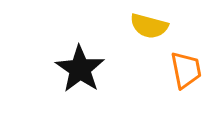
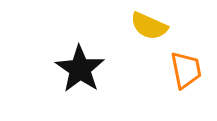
yellow semicircle: rotated 9 degrees clockwise
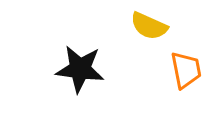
black star: rotated 27 degrees counterclockwise
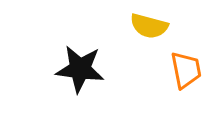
yellow semicircle: rotated 9 degrees counterclockwise
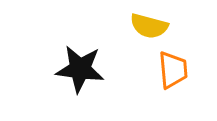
orange trapezoid: moved 13 px left; rotated 6 degrees clockwise
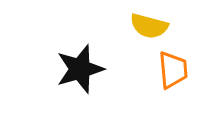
black star: rotated 24 degrees counterclockwise
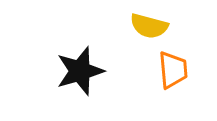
black star: moved 2 px down
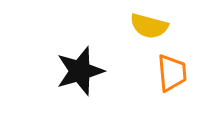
orange trapezoid: moved 1 px left, 3 px down
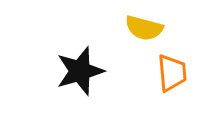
yellow semicircle: moved 5 px left, 2 px down
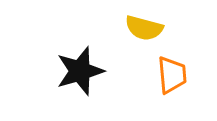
orange trapezoid: moved 2 px down
